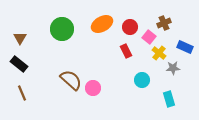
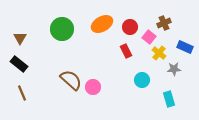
gray star: moved 1 px right, 1 px down
pink circle: moved 1 px up
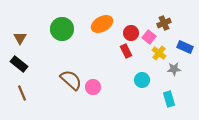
red circle: moved 1 px right, 6 px down
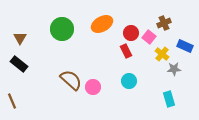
blue rectangle: moved 1 px up
yellow cross: moved 3 px right, 1 px down
cyan circle: moved 13 px left, 1 px down
brown line: moved 10 px left, 8 px down
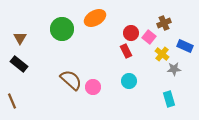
orange ellipse: moved 7 px left, 6 px up
